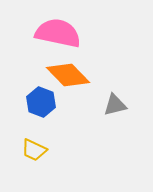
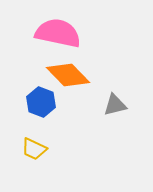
yellow trapezoid: moved 1 px up
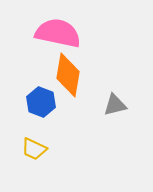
orange diamond: rotated 54 degrees clockwise
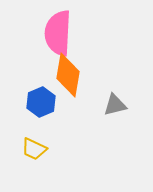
pink semicircle: rotated 99 degrees counterclockwise
blue hexagon: rotated 16 degrees clockwise
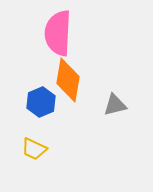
orange diamond: moved 5 px down
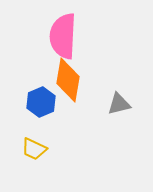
pink semicircle: moved 5 px right, 3 px down
gray triangle: moved 4 px right, 1 px up
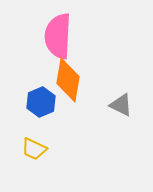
pink semicircle: moved 5 px left
gray triangle: moved 2 px right, 1 px down; rotated 40 degrees clockwise
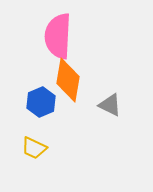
gray triangle: moved 11 px left
yellow trapezoid: moved 1 px up
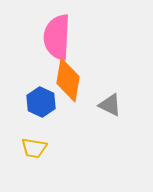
pink semicircle: moved 1 px left, 1 px down
blue hexagon: rotated 12 degrees counterclockwise
yellow trapezoid: rotated 16 degrees counterclockwise
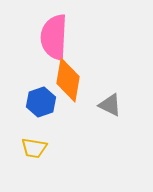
pink semicircle: moved 3 px left
blue hexagon: rotated 16 degrees clockwise
